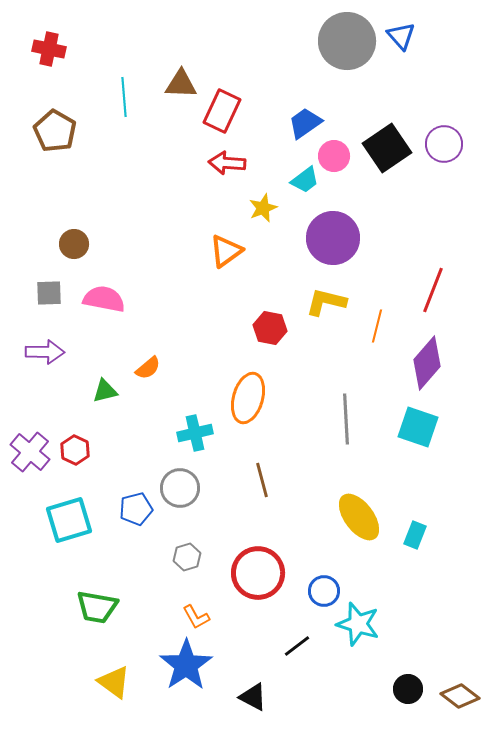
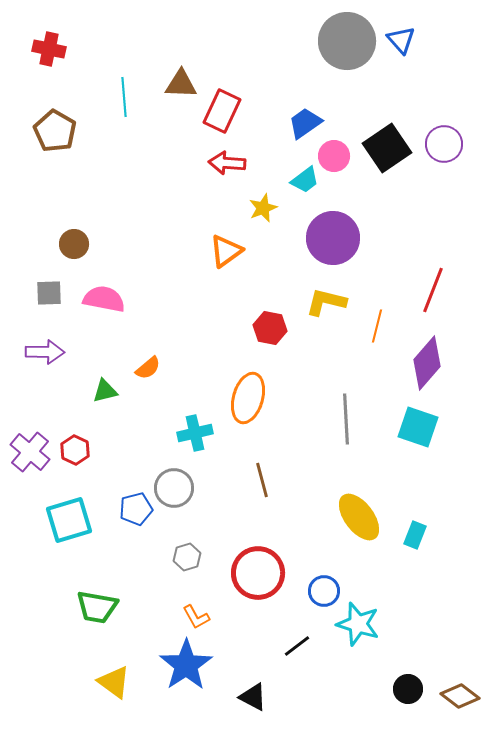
blue triangle at (401, 36): moved 4 px down
gray circle at (180, 488): moved 6 px left
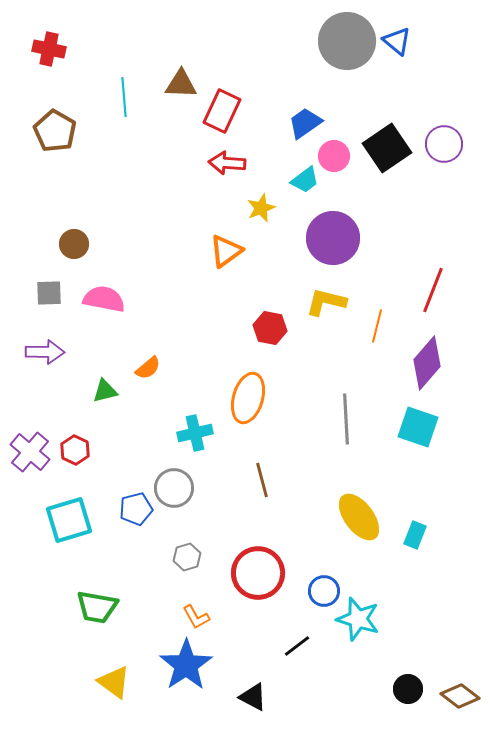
blue triangle at (401, 40): moved 4 px left, 1 px down; rotated 8 degrees counterclockwise
yellow star at (263, 208): moved 2 px left
cyan star at (358, 624): moved 5 px up
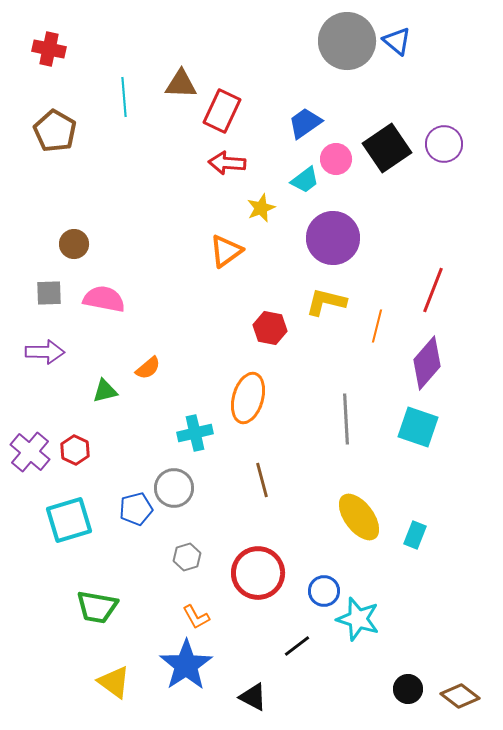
pink circle at (334, 156): moved 2 px right, 3 px down
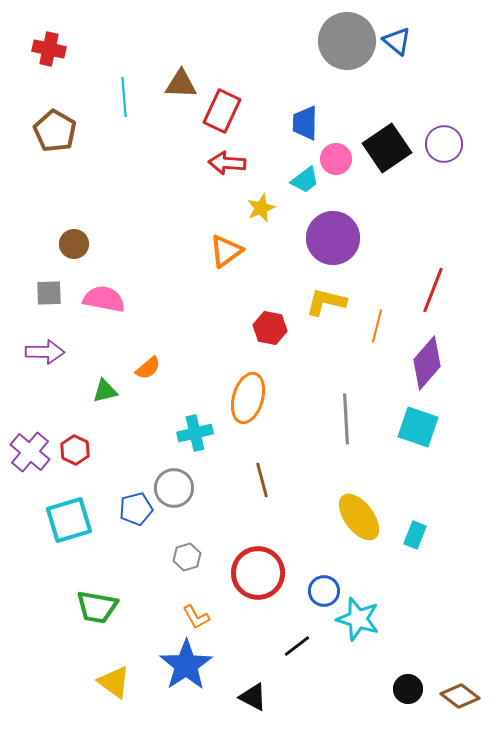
blue trapezoid at (305, 123): rotated 54 degrees counterclockwise
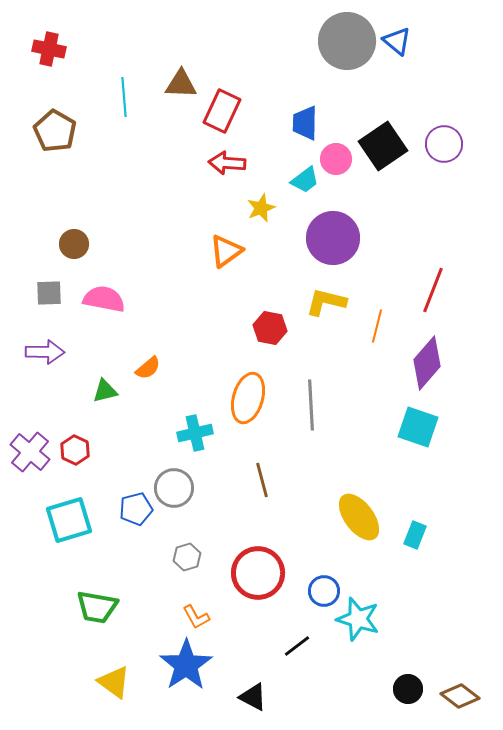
black square at (387, 148): moved 4 px left, 2 px up
gray line at (346, 419): moved 35 px left, 14 px up
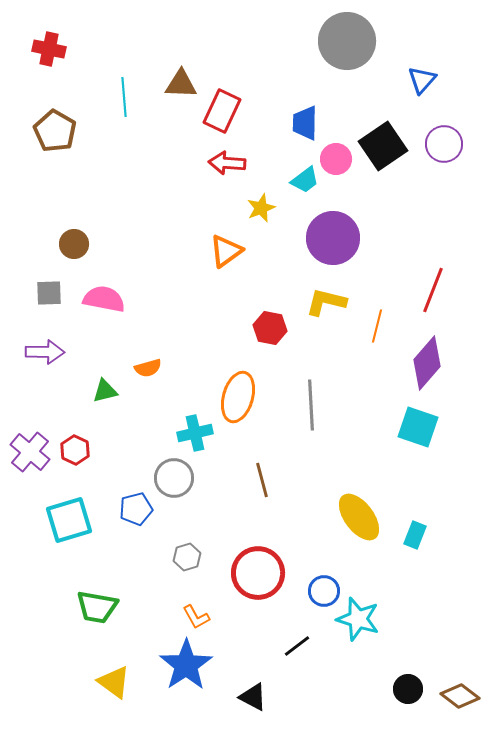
blue triangle at (397, 41): moved 25 px right, 39 px down; rotated 32 degrees clockwise
orange semicircle at (148, 368): rotated 24 degrees clockwise
orange ellipse at (248, 398): moved 10 px left, 1 px up
gray circle at (174, 488): moved 10 px up
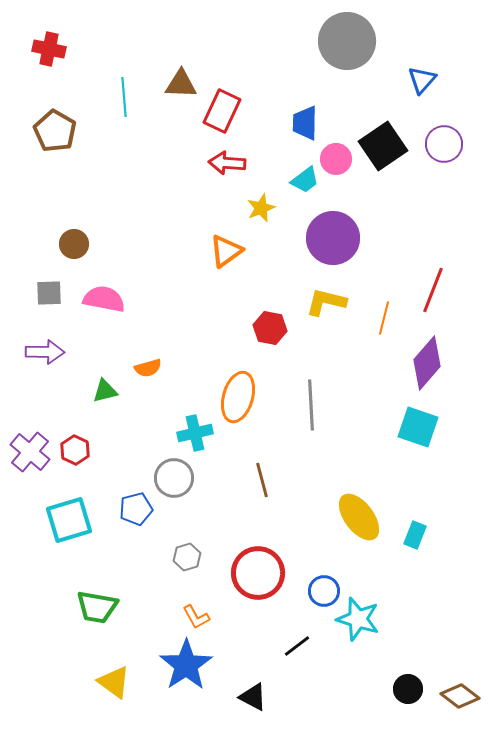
orange line at (377, 326): moved 7 px right, 8 px up
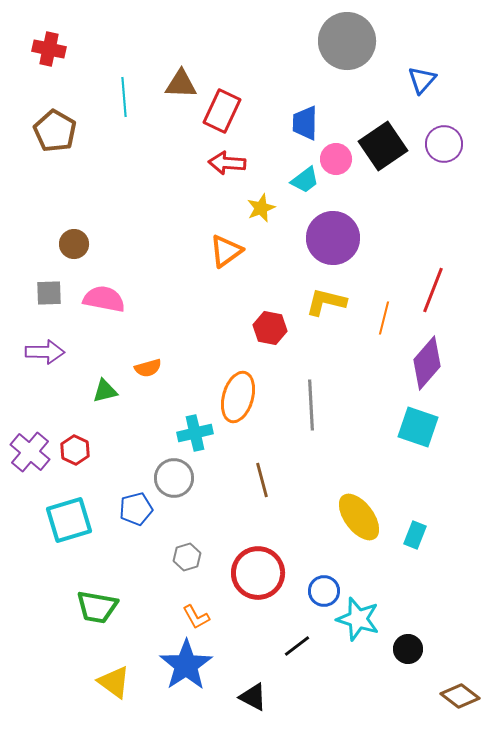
black circle at (408, 689): moved 40 px up
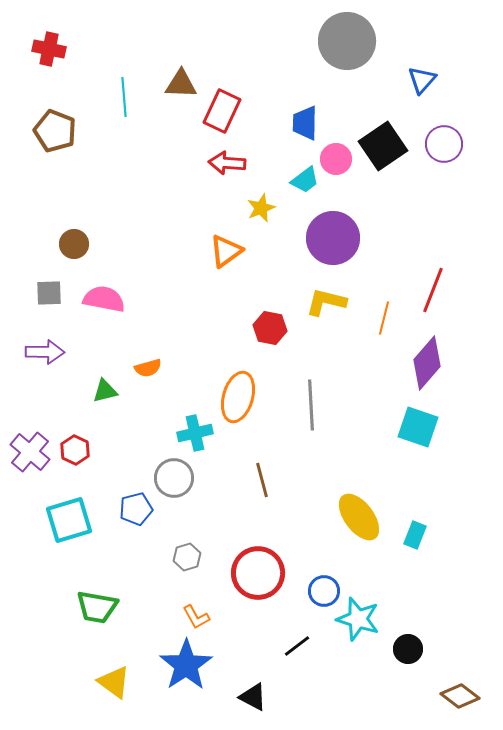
brown pentagon at (55, 131): rotated 9 degrees counterclockwise
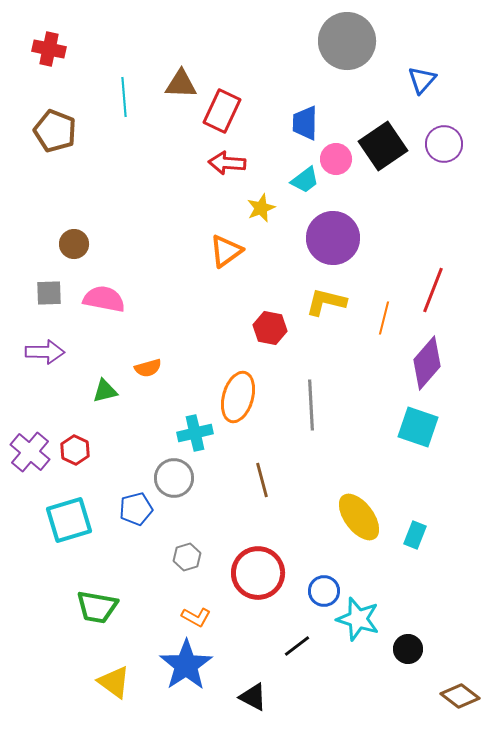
orange L-shape at (196, 617): rotated 32 degrees counterclockwise
